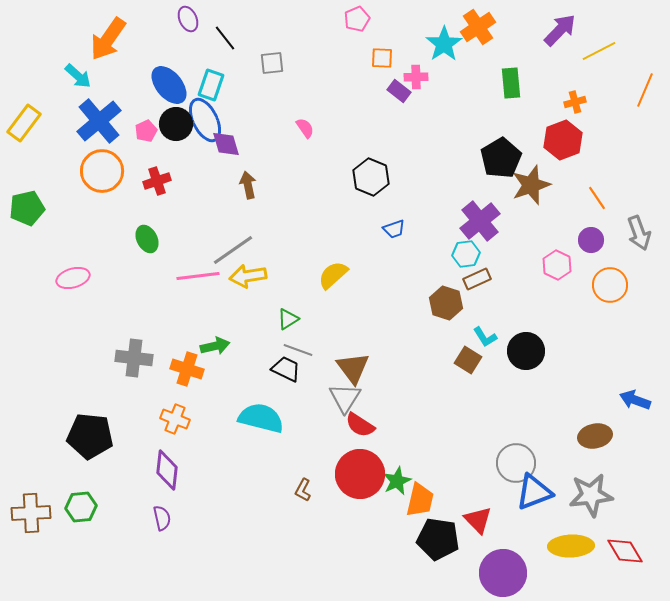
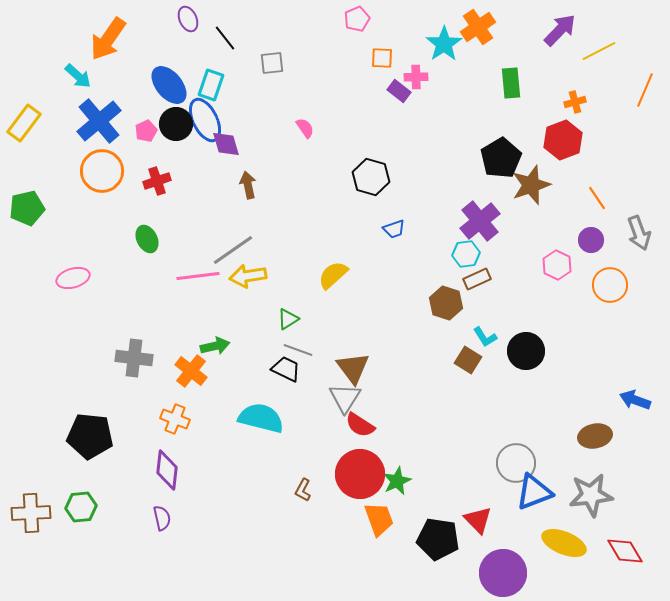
black hexagon at (371, 177): rotated 6 degrees counterclockwise
orange cross at (187, 369): moved 4 px right, 2 px down; rotated 20 degrees clockwise
orange trapezoid at (420, 500): moved 41 px left, 19 px down; rotated 33 degrees counterclockwise
yellow ellipse at (571, 546): moved 7 px left, 3 px up; rotated 24 degrees clockwise
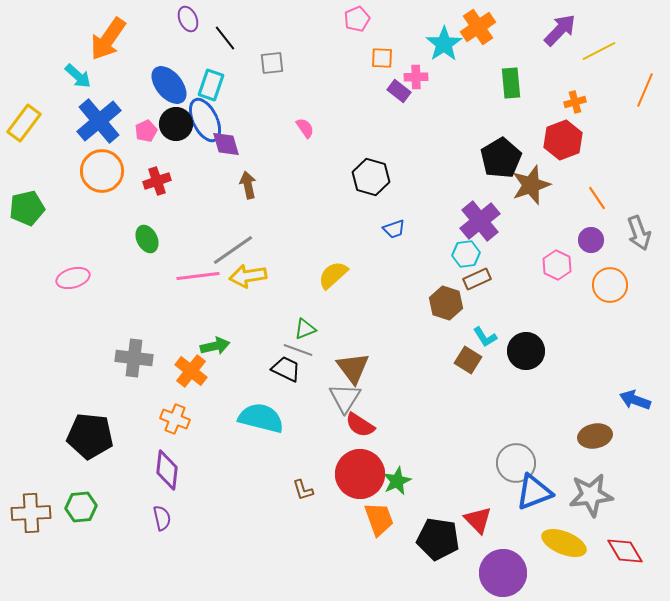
green triangle at (288, 319): moved 17 px right, 10 px down; rotated 10 degrees clockwise
brown L-shape at (303, 490): rotated 45 degrees counterclockwise
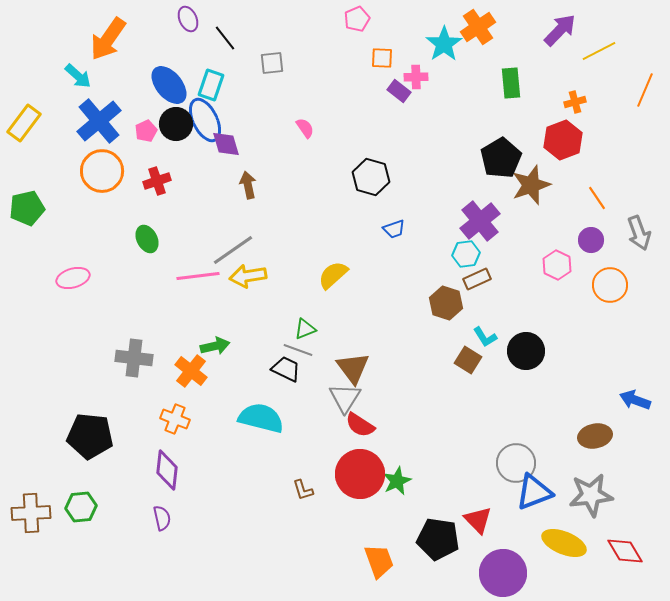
orange trapezoid at (379, 519): moved 42 px down
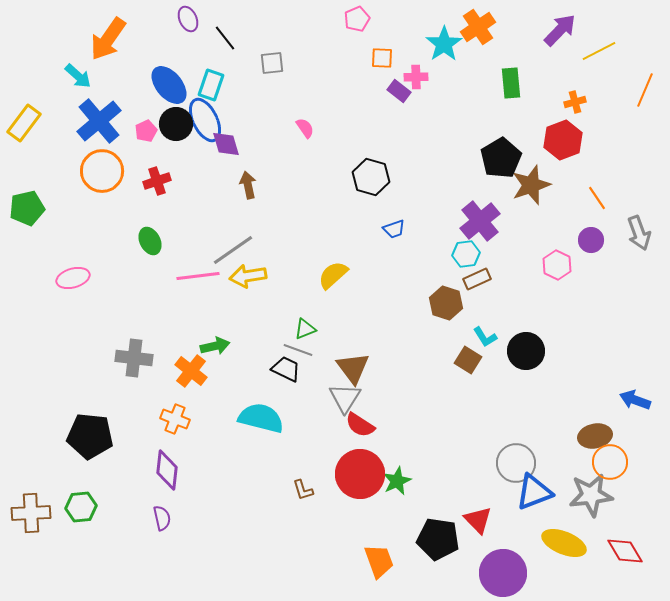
green ellipse at (147, 239): moved 3 px right, 2 px down
orange circle at (610, 285): moved 177 px down
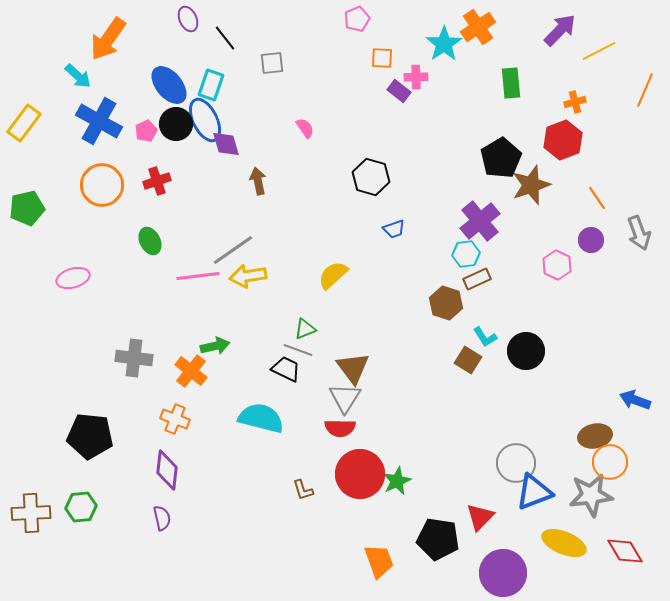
blue cross at (99, 121): rotated 21 degrees counterclockwise
orange circle at (102, 171): moved 14 px down
brown arrow at (248, 185): moved 10 px right, 4 px up
red semicircle at (360, 425): moved 20 px left, 3 px down; rotated 32 degrees counterclockwise
red triangle at (478, 520): moved 2 px right, 3 px up; rotated 28 degrees clockwise
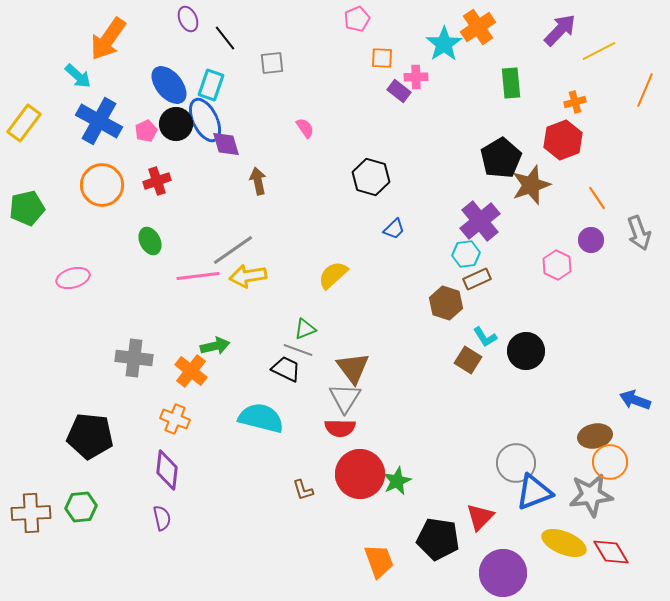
blue trapezoid at (394, 229): rotated 25 degrees counterclockwise
red diamond at (625, 551): moved 14 px left, 1 px down
